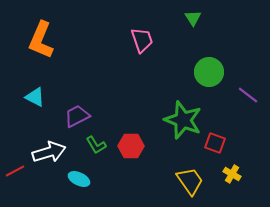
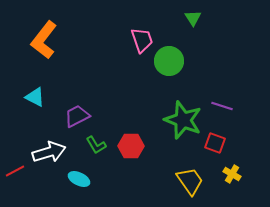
orange L-shape: moved 3 px right; rotated 15 degrees clockwise
green circle: moved 40 px left, 11 px up
purple line: moved 26 px left, 11 px down; rotated 20 degrees counterclockwise
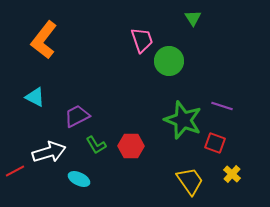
yellow cross: rotated 12 degrees clockwise
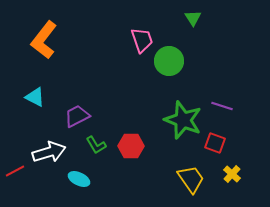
yellow trapezoid: moved 1 px right, 2 px up
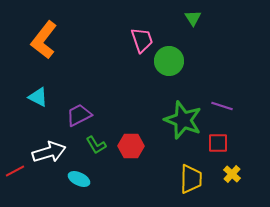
cyan triangle: moved 3 px right
purple trapezoid: moved 2 px right, 1 px up
red square: moved 3 px right; rotated 20 degrees counterclockwise
yellow trapezoid: rotated 36 degrees clockwise
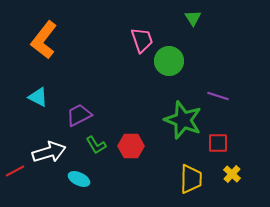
purple line: moved 4 px left, 10 px up
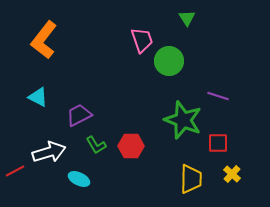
green triangle: moved 6 px left
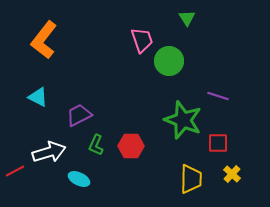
green L-shape: rotated 55 degrees clockwise
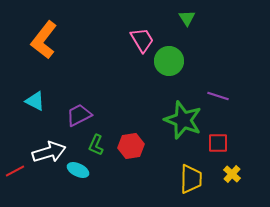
pink trapezoid: rotated 12 degrees counterclockwise
cyan triangle: moved 3 px left, 4 px down
red hexagon: rotated 10 degrees counterclockwise
cyan ellipse: moved 1 px left, 9 px up
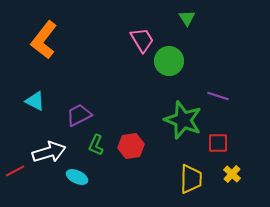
cyan ellipse: moved 1 px left, 7 px down
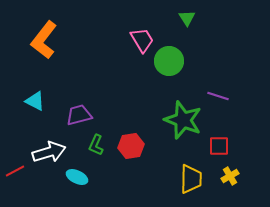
purple trapezoid: rotated 12 degrees clockwise
red square: moved 1 px right, 3 px down
yellow cross: moved 2 px left, 2 px down; rotated 18 degrees clockwise
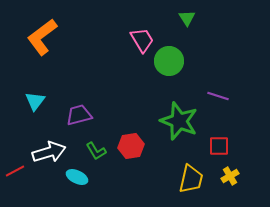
orange L-shape: moved 2 px left, 3 px up; rotated 15 degrees clockwise
cyan triangle: rotated 40 degrees clockwise
green star: moved 4 px left, 1 px down
green L-shape: moved 6 px down; rotated 55 degrees counterclockwise
yellow trapezoid: rotated 12 degrees clockwise
